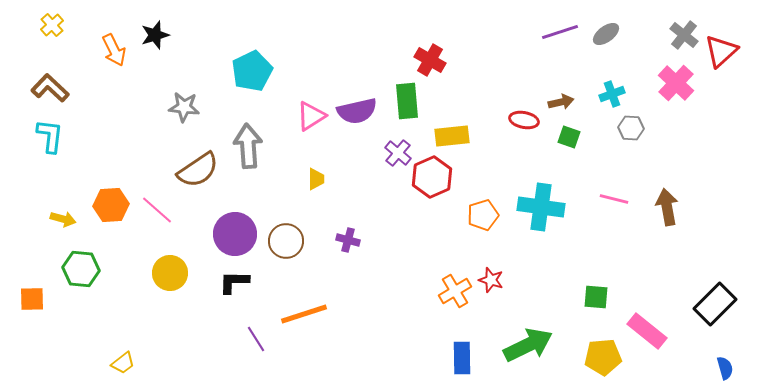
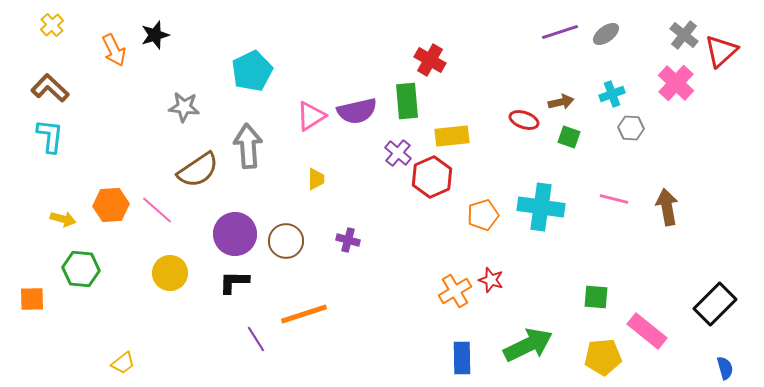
red ellipse at (524, 120): rotated 8 degrees clockwise
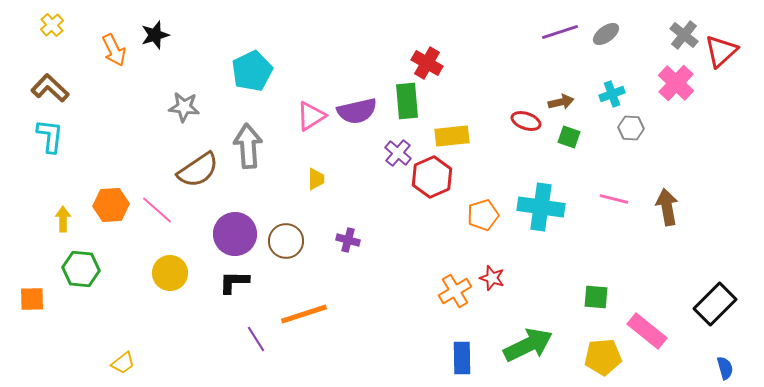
red cross at (430, 60): moved 3 px left, 3 px down
red ellipse at (524, 120): moved 2 px right, 1 px down
yellow arrow at (63, 219): rotated 105 degrees counterclockwise
red star at (491, 280): moved 1 px right, 2 px up
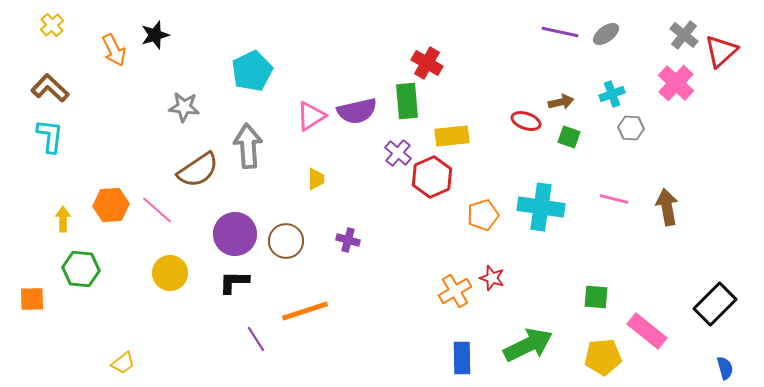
purple line at (560, 32): rotated 30 degrees clockwise
orange line at (304, 314): moved 1 px right, 3 px up
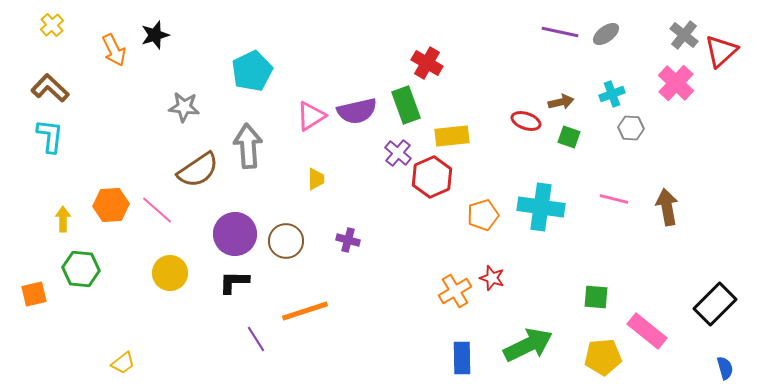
green rectangle at (407, 101): moved 1 px left, 4 px down; rotated 15 degrees counterclockwise
orange square at (32, 299): moved 2 px right, 5 px up; rotated 12 degrees counterclockwise
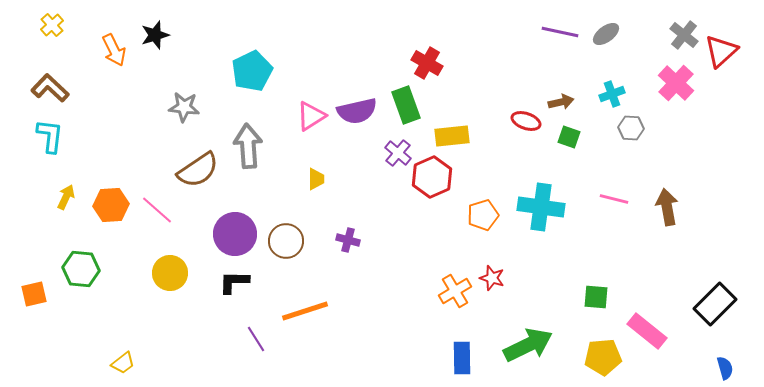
yellow arrow at (63, 219): moved 3 px right, 22 px up; rotated 25 degrees clockwise
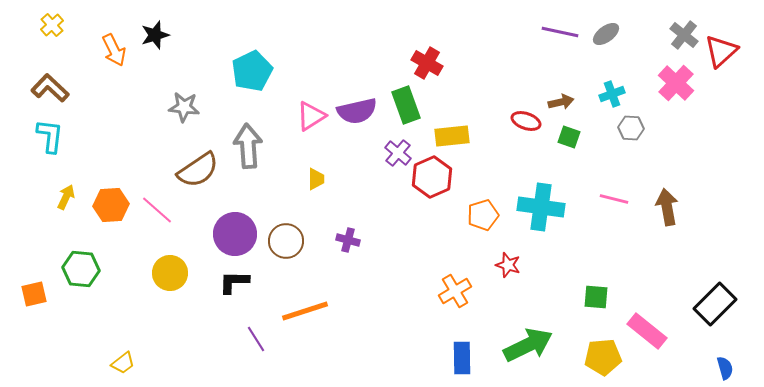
red star at (492, 278): moved 16 px right, 13 px up
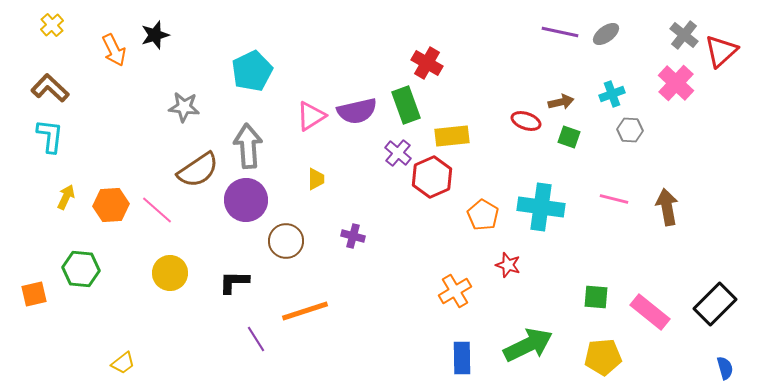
gray hexagon at (631, 128): moved 1 px left, 2 px down
orange pentagon at (483, 215): rotated 24 degrees counterclockwise
purple circle at (235, 234): moved 11 px right, 34 px up
purple cross at (348, 240): moved 5 px right, 4 px up
pink rectangle at (647, 331): moved 3 px right, 19 px up
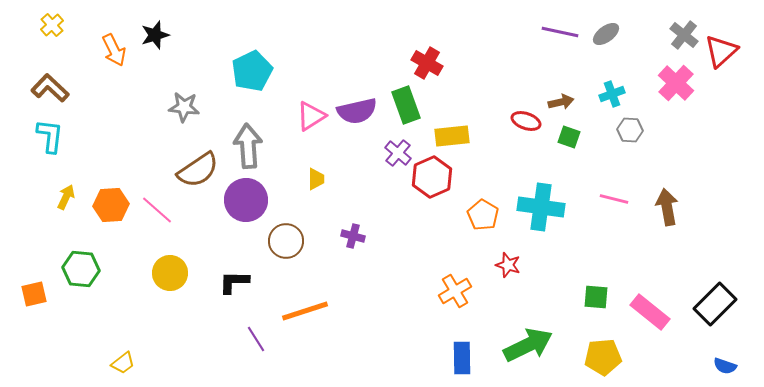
blue semicircle at (725, 368): moved 2 px up; rotated 125 degrees clockwise
